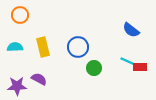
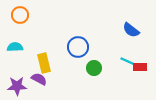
yellow rectangle: moved 1 px right, 16 px down
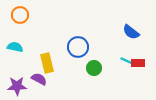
blue semicircle: moved 2 px down
cyan semicircle: rotated 14 degrees clockwise
yellow rectangle: moved 3 px right
red rectangle: moved 2 px left, 4 px up
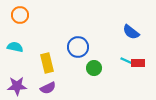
purple semicircle: moved 9 px right, 9 px down; rotated 126 degrees clockwise
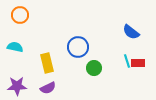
cyan line: rotated 48 degrees clockwise
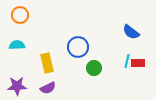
cyan semicircle: moved 2 px right, 2 px up; rotated 14 degrees counterclockwise
cyan line: rotated 32 degrees clockwise
